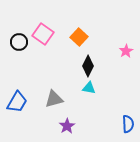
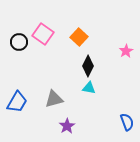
blue semicircle: moved 1 px left, 2 px up; rotated 18 degrees counterclockwise
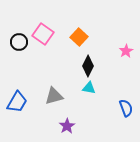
gray triangle: moved 3 px up
blue semicircle: moved 1 px left, 14 px up
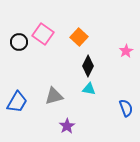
cyan triangle: moved 1 px down
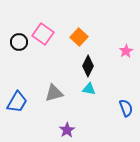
gray triangle: moved 3 px up
purple star: moved 4 px down
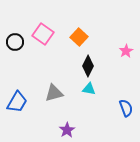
black circle: moved 4 px left
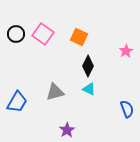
orange square: rotated 18 degrees counterclockwise
black circle: moved 1 px right, 8 px up
cyan triangle: rotated 16 degrees clockwise
gray triangle: moved 1 px right, 1 px up
blue semicircle: moved 1 px right, 1 px down
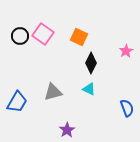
black circle: moved 4 px right, 2 px down
black diamond: moved 3 px right, 3 px up
gray triangle: moved 2 px left
blue semicircle: moved 1 px up
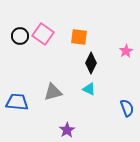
orange square: rotated 18 degrees counterclockwise
blue trapezoid: rotated 115 degrees counterclockwise
